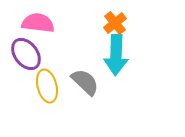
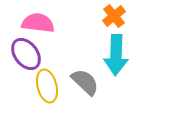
orange cross: moved 1 px left, 7 px up
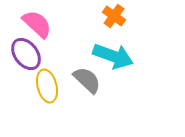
orange cross: rotated 15 degrees counterclockwise
pink semicircle: moved 1 px left, 1 px down; rotated 36 degrees clockwise
cyan arrow: moved 3 px left, 1 px down; rotated 72 degrees counterclockwise
gray semicircle: moved 2 px right, 2 px up
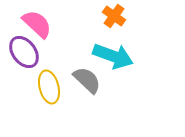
purple ellipse: moved 2 px left, 2 px up
yellow ellipse: moved 2 px right, 1 px down
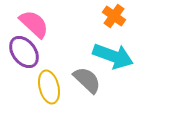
pink semicircle: moved 3 px left
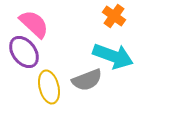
gray semicircle: rotated 116 degrees clockwise
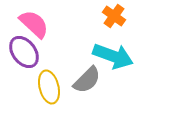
gray semicircle: rotated 24 degrees counterclockwise
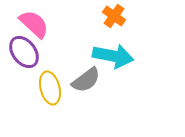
cyan arrow: rotated 9 degrees counterclockwise
gray semicircle: moved 1 px left; rotated 8 degrees clockwise
yellow ellipse: moved 1 px right, 1 px down
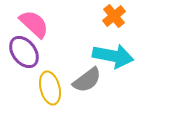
orange cross: rotated 15 degrees clockwise
gray semicircle: moved 1 px right
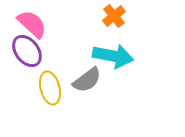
pink semicircle: moved 2 px left
purple ellipse: moved 3 px right, 1 px up
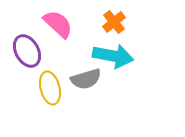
orange cross: moved 6 px down
pink semicircle: moved 26 px right
purple ellipse: rotated 8 degrees clockwise
gray semicircle: moved 1 px left, 1 px up; rotated 20 degrees clockwise
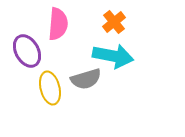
pink semicircle: rotated 52 degrees clockwise
